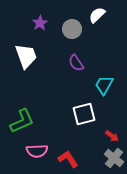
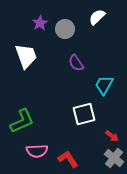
white semicircle: moved 2 px down
gray circle: moved 7 px left
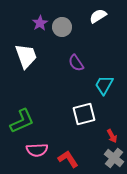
white semicircle: moved 1 px right, 1 px up; rotated 12 degrees clockwise
gray circle: moved 3 px left, 2 px up
red arrow: rotated 24 degrees clockwise
pink semicircle: moved 1 px up
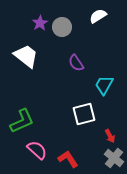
white trapezoid: rotated 32 degrees counterclockwise
red arrow: moved 2 px left
pink semicircle: rotated 135 degrees counterclockwise
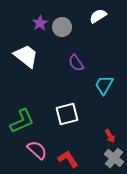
white square: moved 17 px left
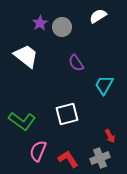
green L-shape: rotated 60 degrees clockwise
pink semicircle: moved 1 px right, 1 px down; rotated 110 degrees counterclockwise
gray cross: moved 14 px left; rotated 30 degrees clockwise
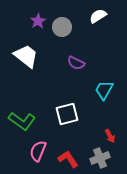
purple star: moved 2 px left, 2 px up
purple semicircle: rotated 30 degrees counterclockwise
cyan trapezoid: moved 5 px down
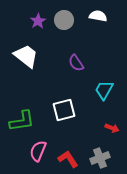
white semicircle: rotated 42 degrees clockwise
gray circle: moved 2 px right, 7 px up
purple semicircle: rotated 30 degrees clockwise
white square: moved 3 px left, 4 px up
green L-shape: rotated 44 degrees counterclockwise
red arrow: moved 2 px right, 8 px up; rotated 40 degrees counterclockwise
